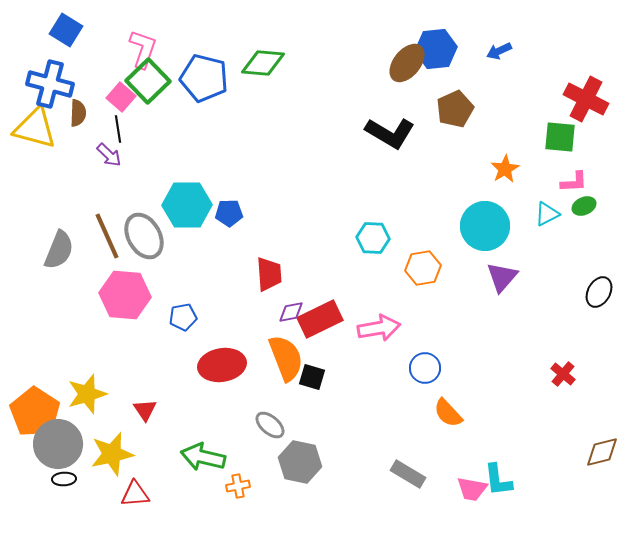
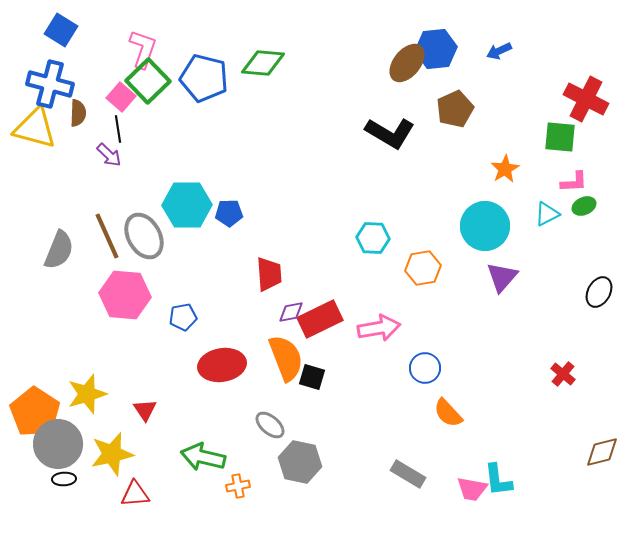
blue square at (66, 30): moved 5 px left
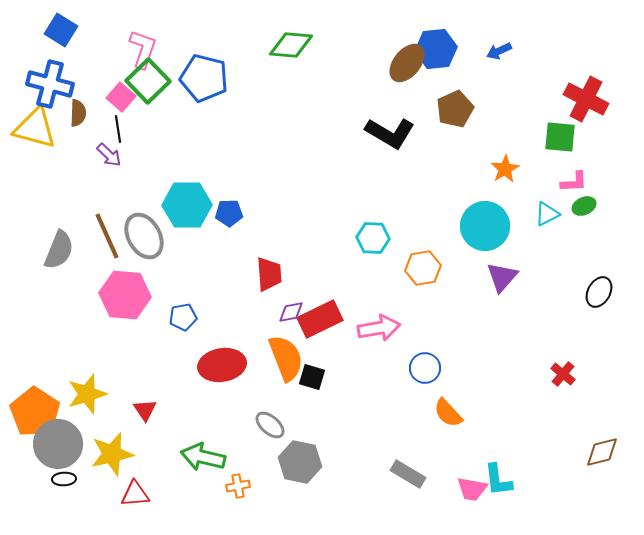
green diamond at (263, 63): moved 28 px right, 18 px up
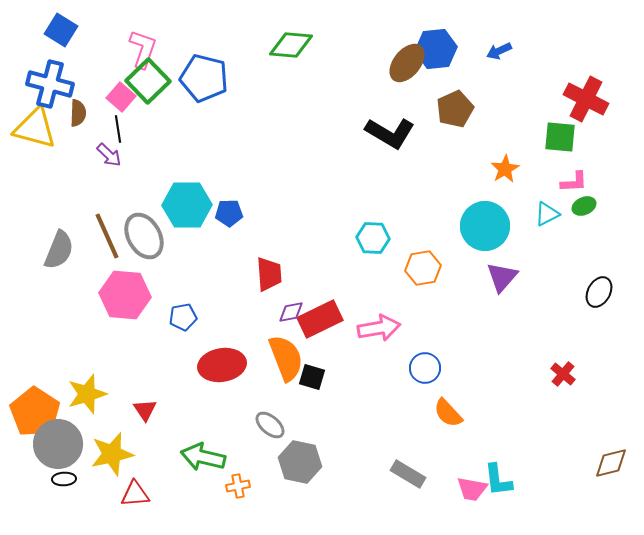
brown diamond at (602, 452): moved 9 px right, 11 px down
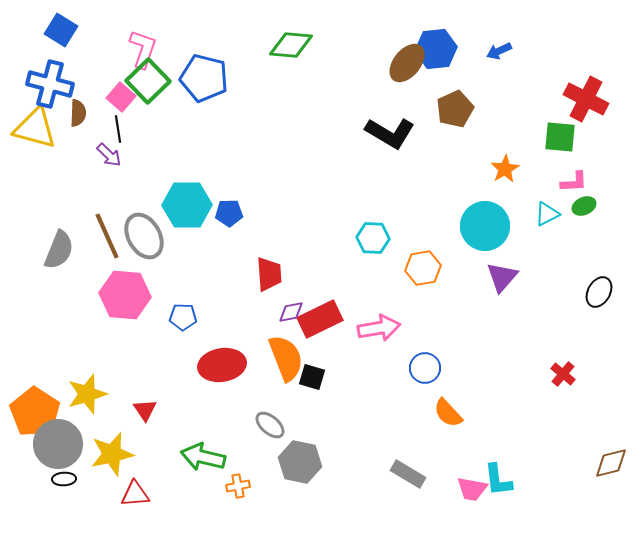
blue pentagon at (183, 317): rotated 12 degrees clockwise
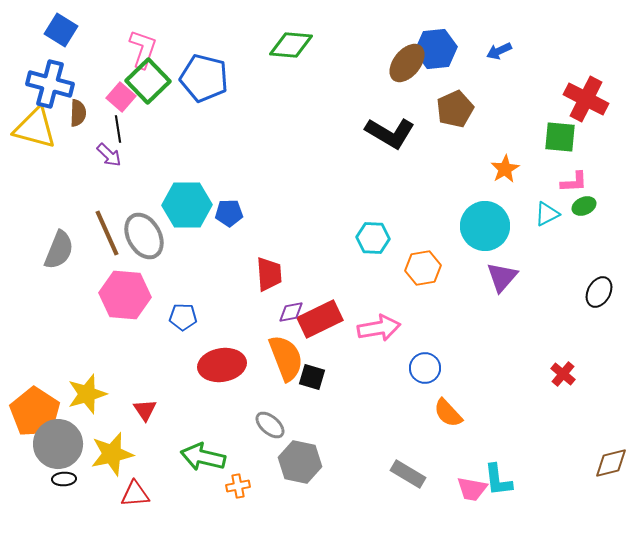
brown line at (107, 236): moved 3 px up
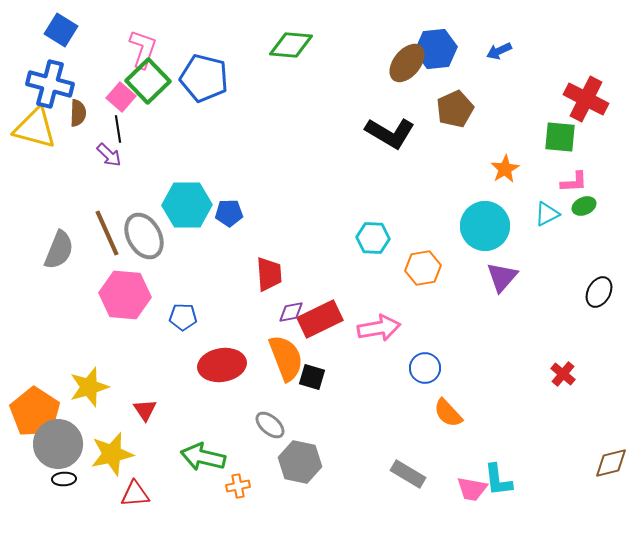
yellow star at (87, 394): moved 2 px right, 7 px up
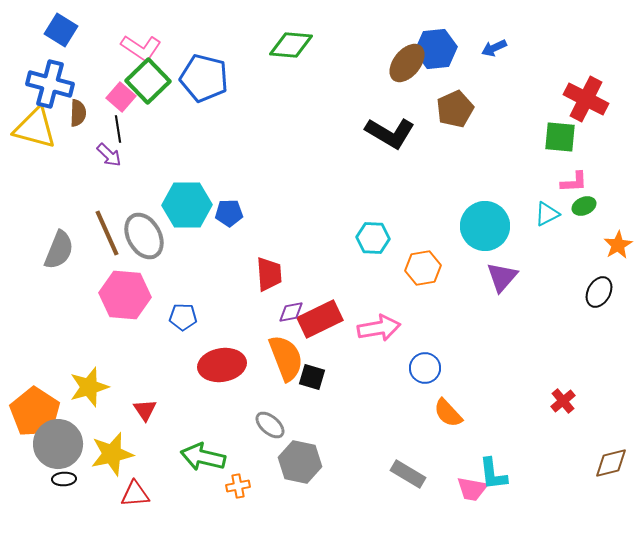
pink L-shape at (143, 49): moved 2 px left, 1 px up; rotated 105 degrees clockwise
blue arrow at (499, 51): moved 5 px left, 3 px up
orange star at (505, 169): moved 113 px right, 76 px down
red cross at (563, 374): moved 27 px down; rotated 10 degrees clockwise
cyan L-shape at (498, 480): moved 5 px left, 6 px up
